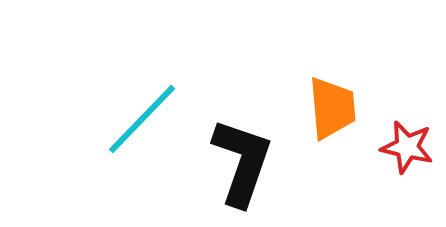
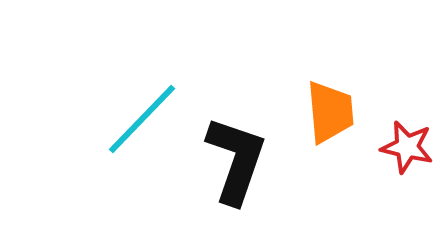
orange trapezoid: moved 2 px left, 4 px down
black L-shape: moved 6 px left, 2 px up
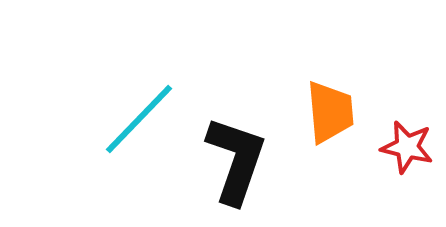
cyan line: moved 3 px left
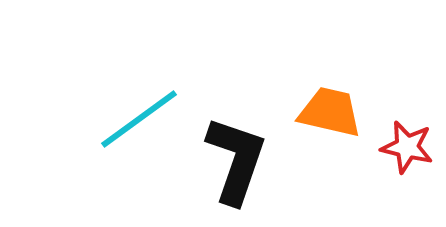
orange trapezoid: rotated 72 degrees counterclockwise
cyan line: rotated 10 degrees clockwise
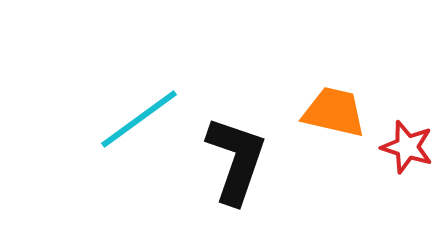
orange trapezoid: moved 4 px right
red star: rotated 4 degrees clockwise
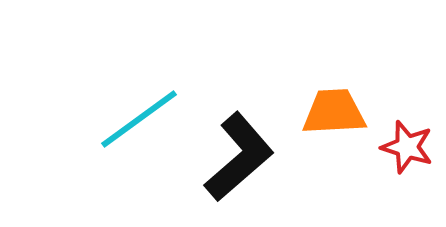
orange trapezoid: rotated 16 degrees counterclockwise
black L-shape: moved 3 px right, 3 px up; rotated 30 degrees clockwise
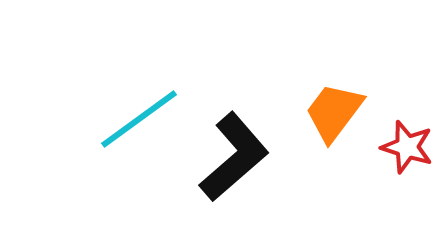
orange trapezoid: rotated 50 degrees counterclockwise
black L-shape: moved 5 px left
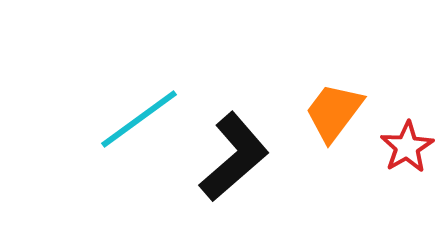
red star: rotated 24 degrees clockwise
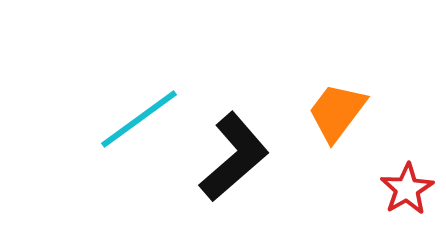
orange trapezoid: moved 3 px right
red star: moved 42 px down
